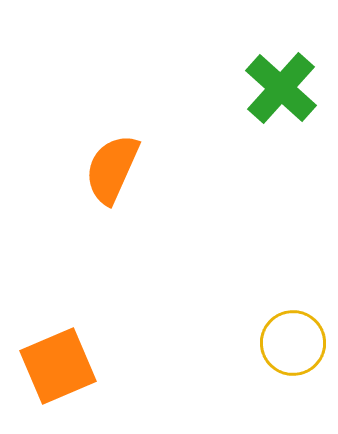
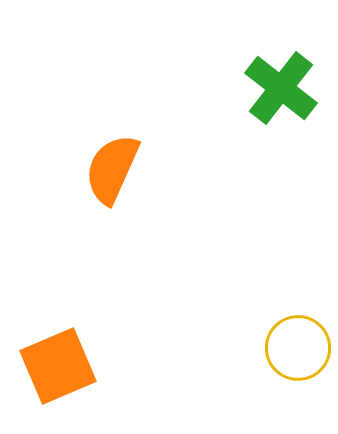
green cross: rotated 4 degrees counterclockwise
yellow circle: moved 5 px right, 5 px down
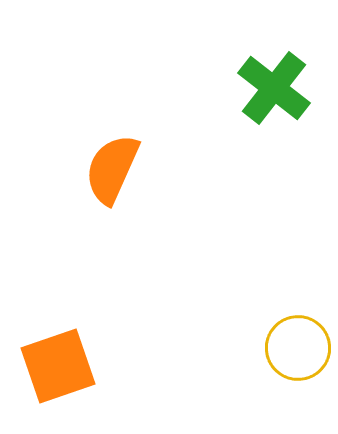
green cross: moved 7 px left
orange square: rotated 4 degrees clockwise
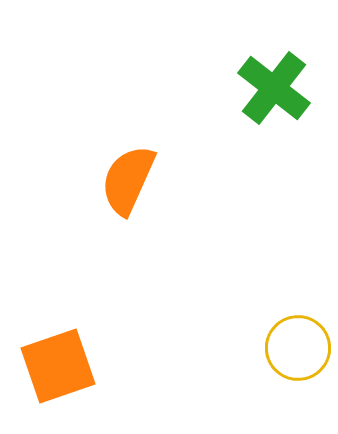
orange semicircle: moved 16 px right, 11 px down
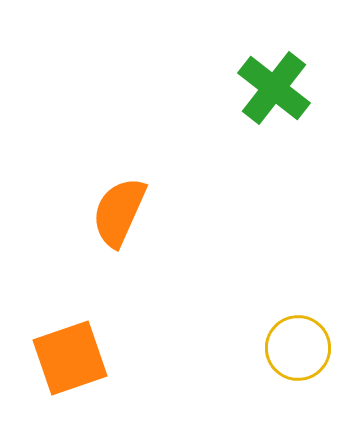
orange semicircle: moved 9 px left, 32 px down
orange square: moved 12 px right, 8 px up
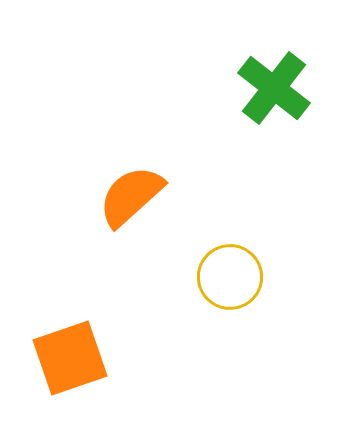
orange semicircle: moved 12 px right, 16 px up; rotated 24 degrees clockwise
yellow circle: moved 68 px left, 71 px up
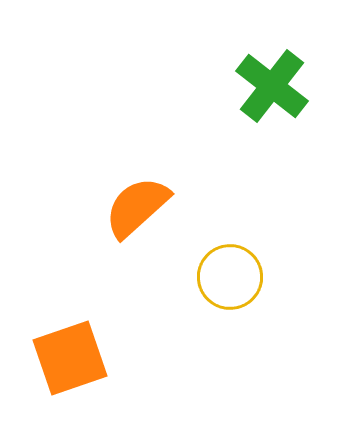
green cross: moved 2 px left, 2 px up
orange semicircle: moved 6 px right, 11 px down
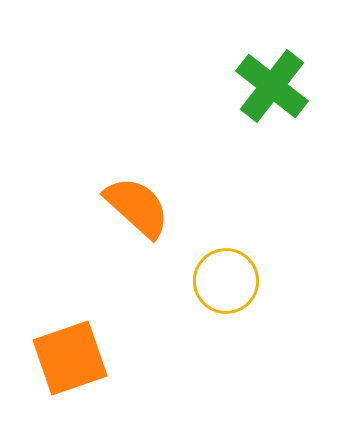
orange semicircle: rotated 84 degrees clockwise
yellow circle: moved 4 px left, 4 px down
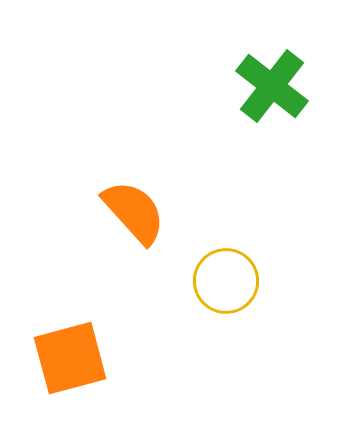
orange semicircle: moved 3 px left, 5 px down; rotated 6 degrees clockwise
orange square: rotated 4 degrees clockwise
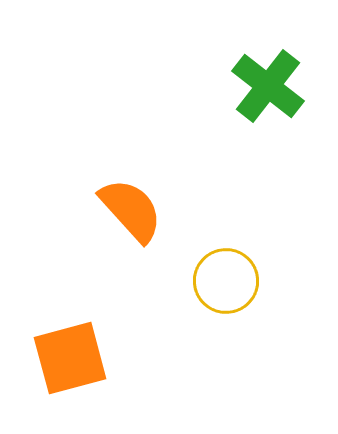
green cross: moved 4 px left
orange semicircle: moved 3 px left, 2 px up
